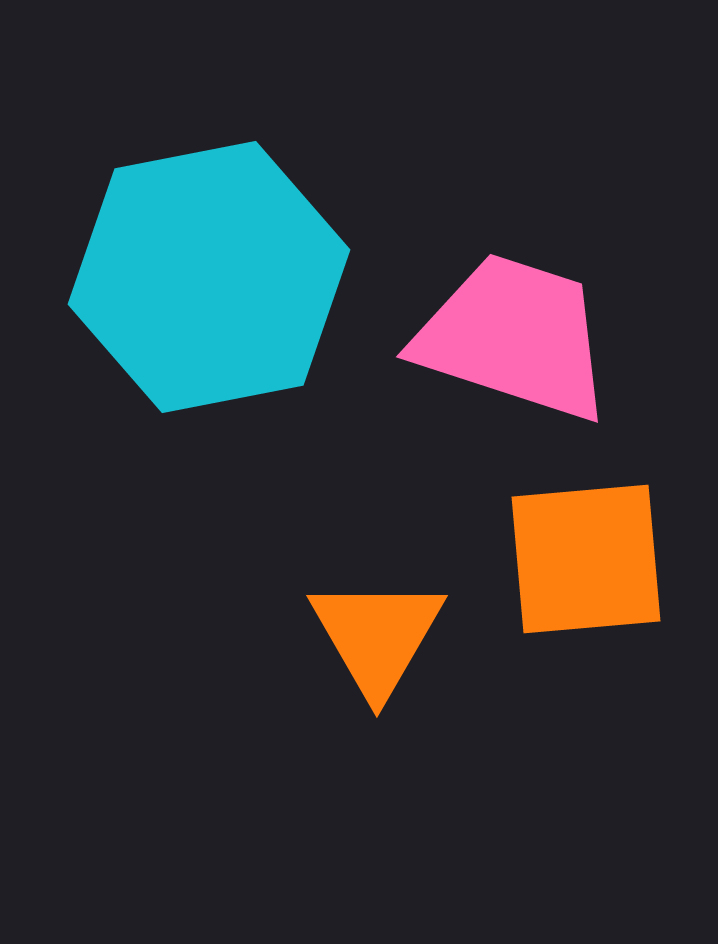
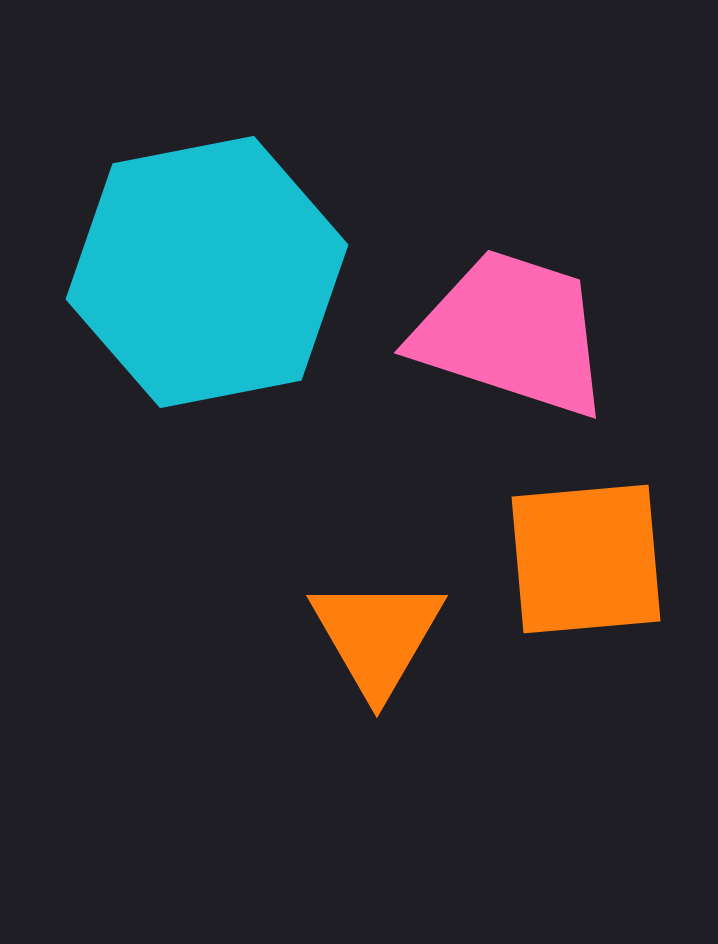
cyan hexagon: moved 2 px left, 5 px up
pink trapezoid: moved 2 px left, 4 px up
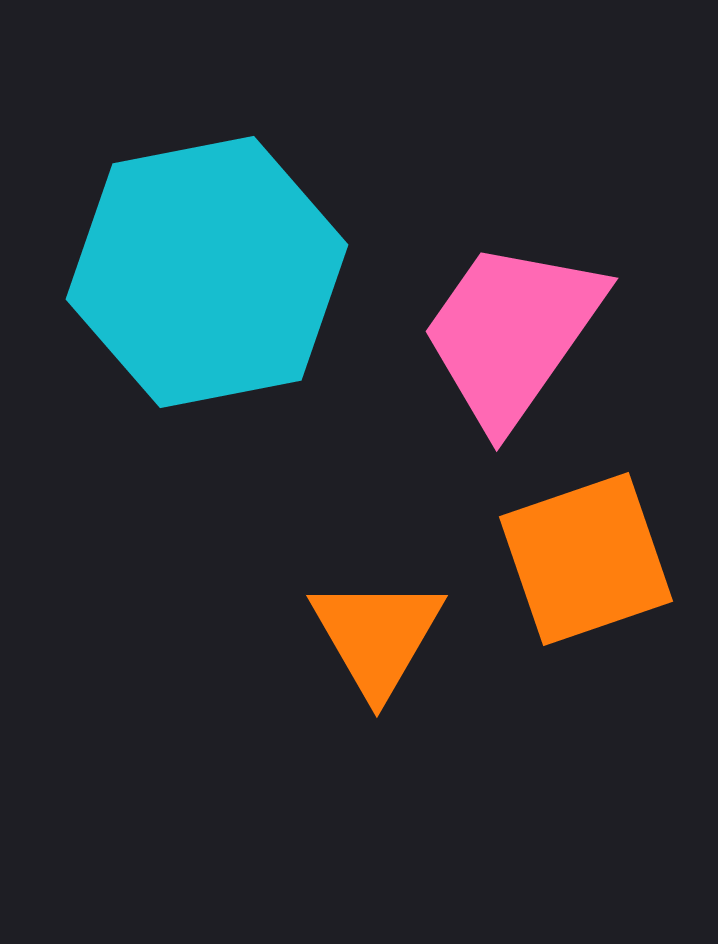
pink trapezoid: rotated 73 degrees counterclockwise
orange square: rotated 14 degrees counterclockwise
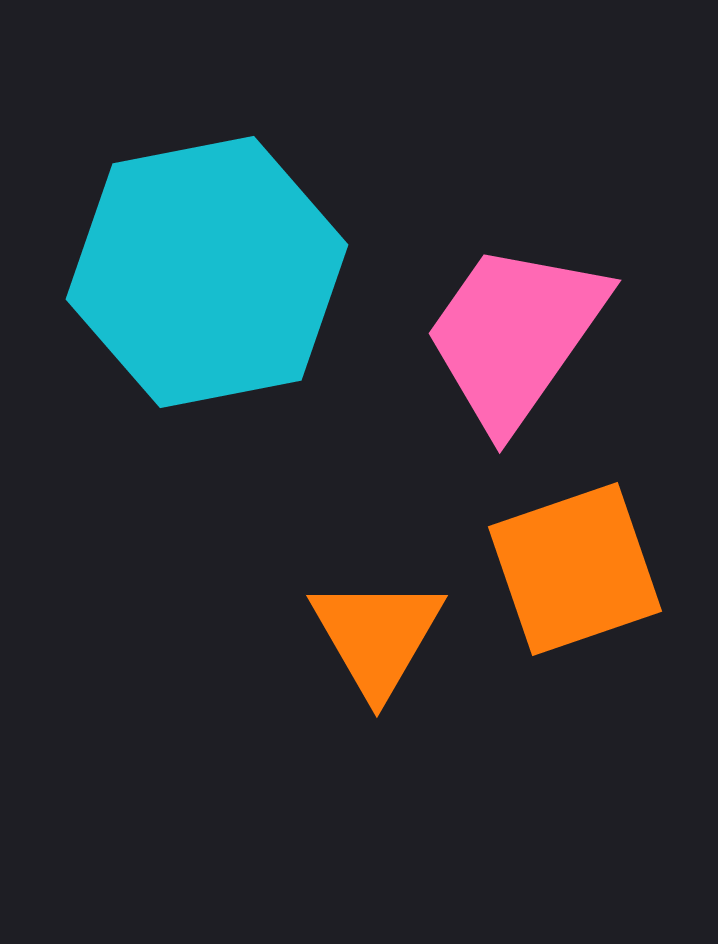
pink trapezoid: moved 3 px right, 2 px down
orange square: moved 11 px left, 10 px down
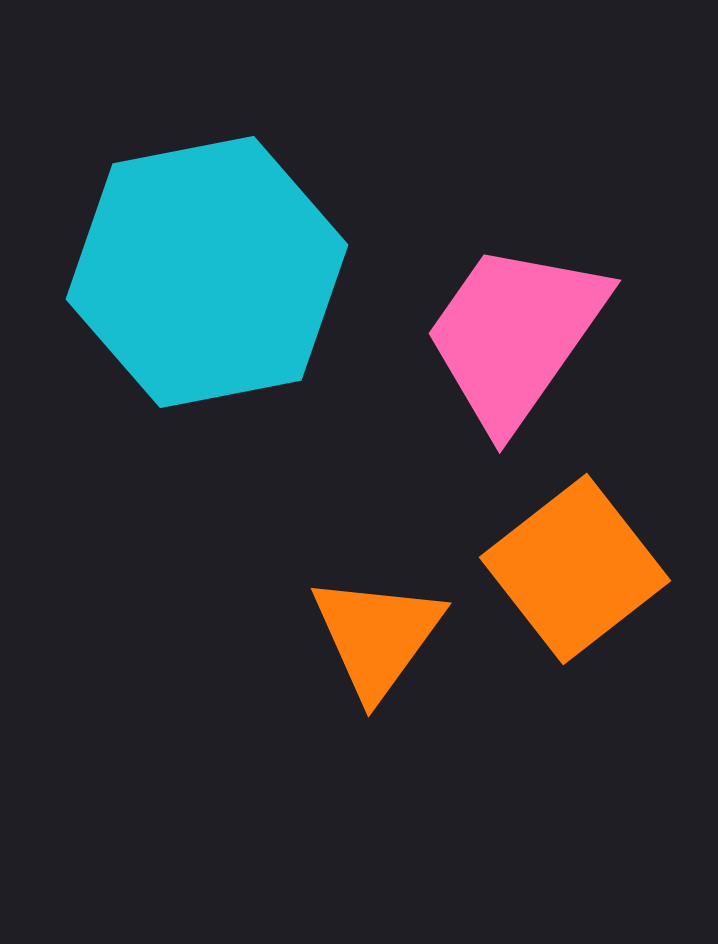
orange square: rotated 19 degrees counterclockwise
orange triangle: rotated 6 degrees clockwise
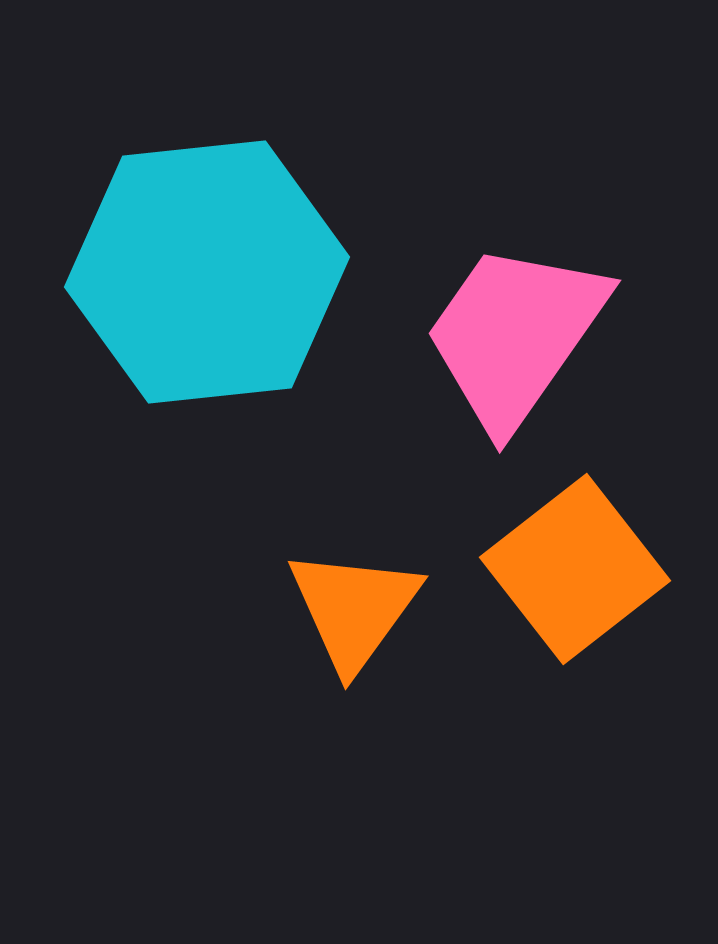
cyan hexagon: rotated 5 degrees clockwise
orange triangle: moved 23 px left, 27 px up
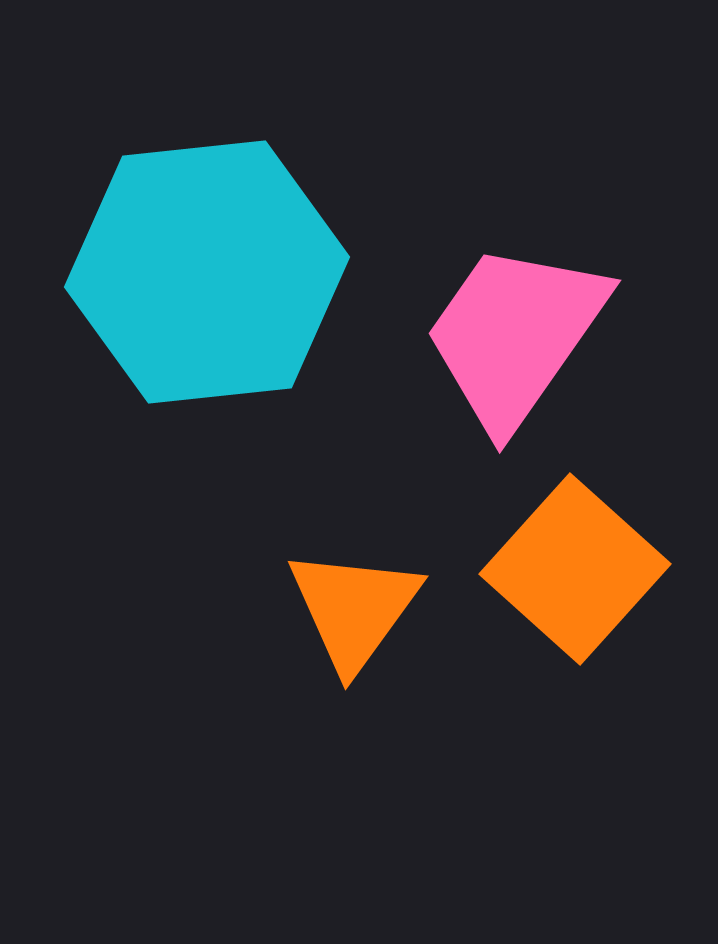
orange square: rotated 10 degrees counterclockwise
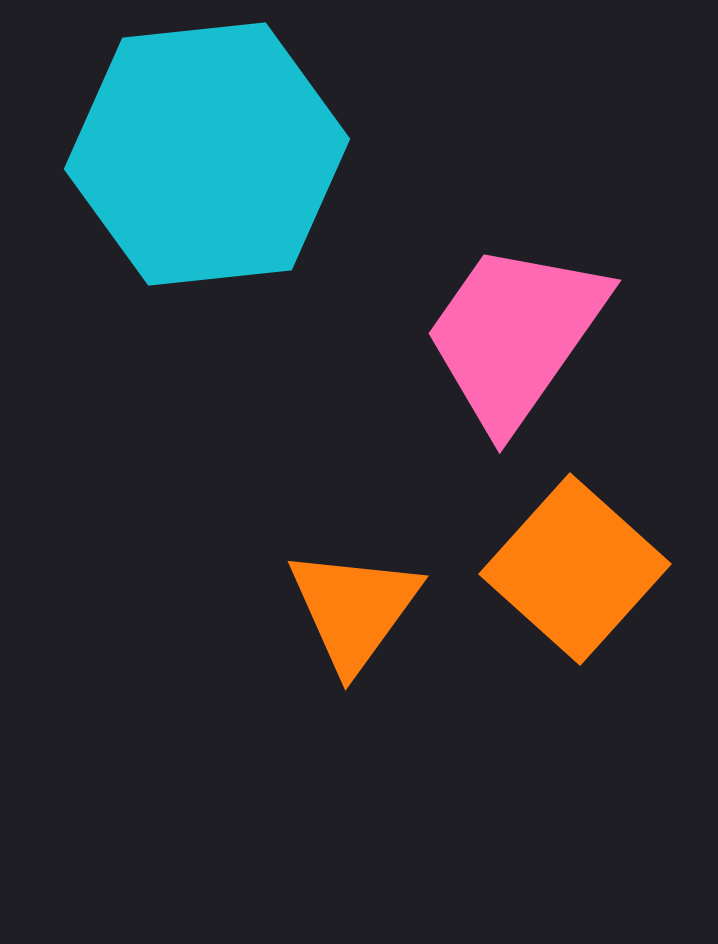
cyan hexagon: moved 118 px up
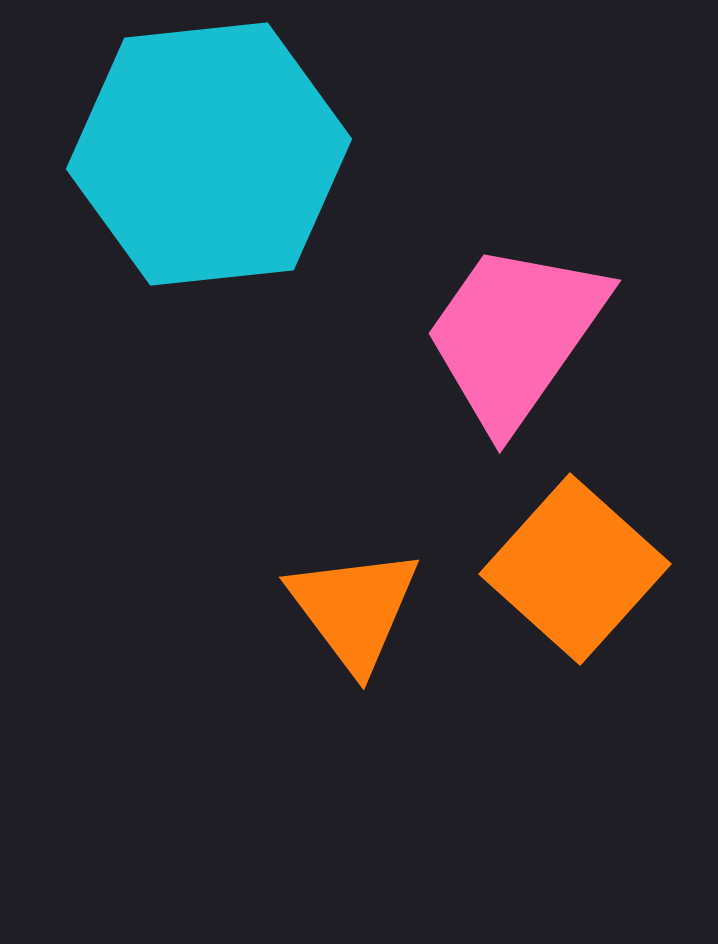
cyan hexagon: moved 2 px right
orange triangle: rotated 13 degrees counterclockwise
